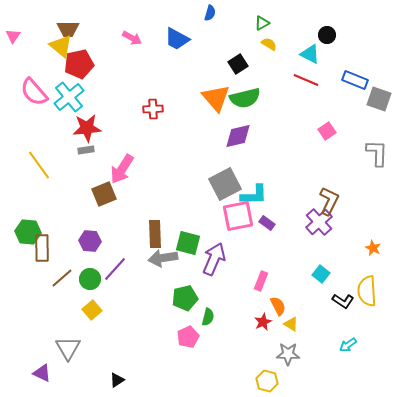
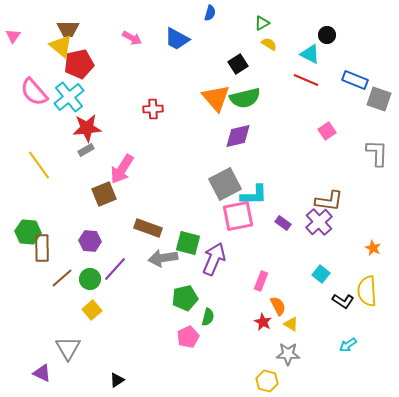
gray rectangle at (86, 150): rotated 21 degrees counterclockwise
brown L-shape at (329, 201): rotated 72 degrees clockwise
purple rectangle at (267, 223): moved 16 px right
brown rectangle at (155, 234): moved 7 px left, 6 px up; rotated 68 degrees counterclockwise
red star at (263, 322): rotated 18 degrees counterclockwise
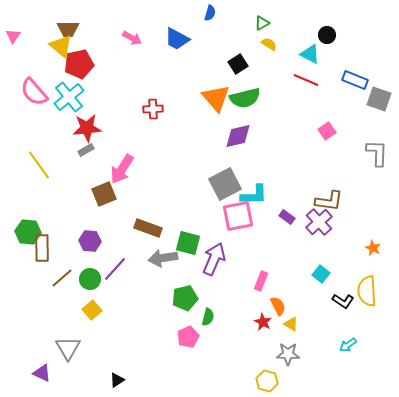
purple rectangle at (283, 223): moved 4 px right, 6 px up
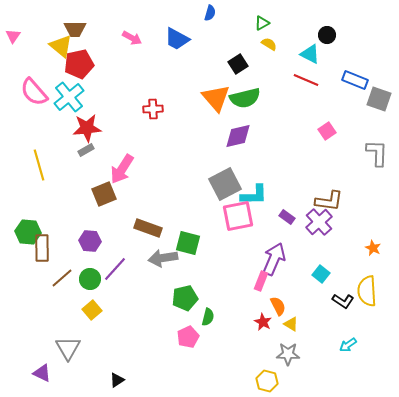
brown trapezoid at (68, 29): moved 7 px right
yellow line at (39, 165): rotated 20 degrees clockwise
purple arrow at (214, 259): moved 60 px right
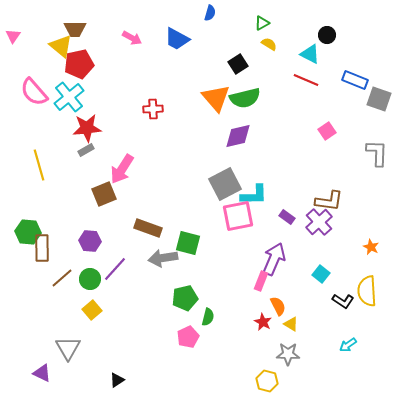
orange star at (373, 248): moved 2 px left, 1 px up
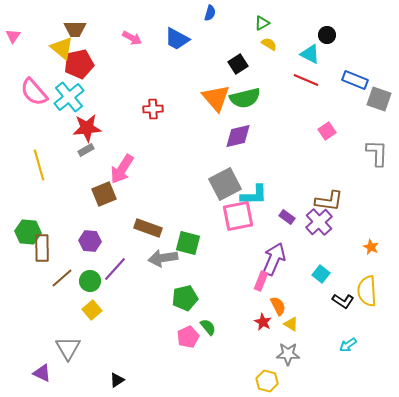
yellow triangle at (61, 46): moved 1 px right, 2 px down
green circle at (90, 279): moved 2 px down
green semicircle at (208, 317): moved 10 px down; rotated 54 degrees counterclockwise
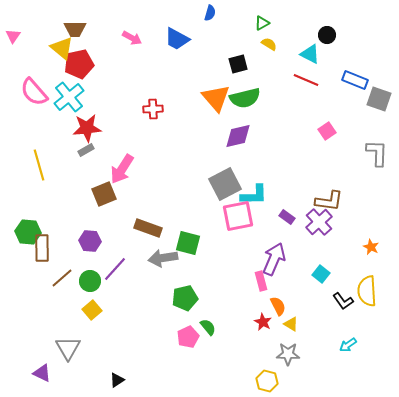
black square at (238, 64): rotated 18 degrees clockwise
pink rectangle at (261, 281): rotated 36 degrees counterclockwise
black L-shape at (343, 301): rotated 20 degrees clockwise
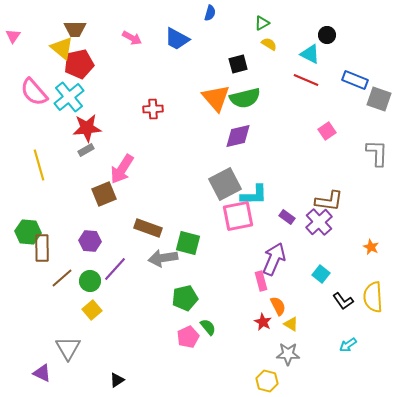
yellow semicircle at (367, 291): moved 6 px right, 6 px down
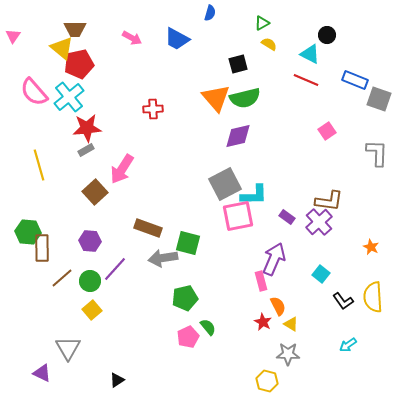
brown square at (104, 194): moved 9 px left, 2 px up; rotated 20 degrees counterclockwise
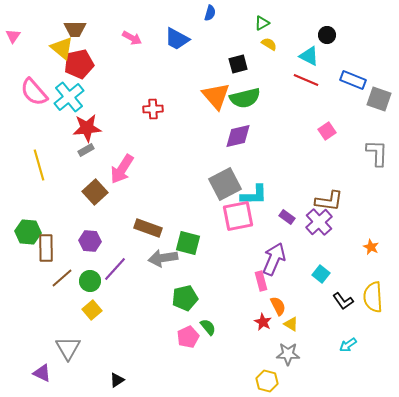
cyan triangle at (310, 54): moved 1 px left, 2 px down
blue rectangle at (355, 80): moved 2 px left
orange triangle at (216, 98): moved 2 px up
brown rectangle at (42, 248): moved 4 px right
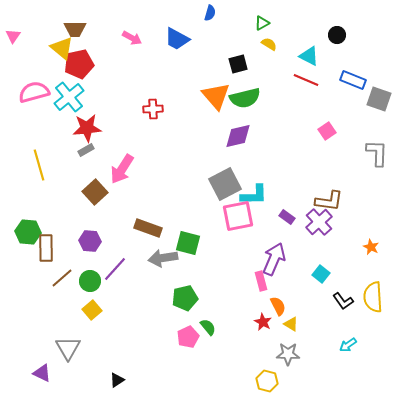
black circle at (327, 35): moved 10 px right
pink semicircle at (34, 92): rotated 116 degrees clockwise
